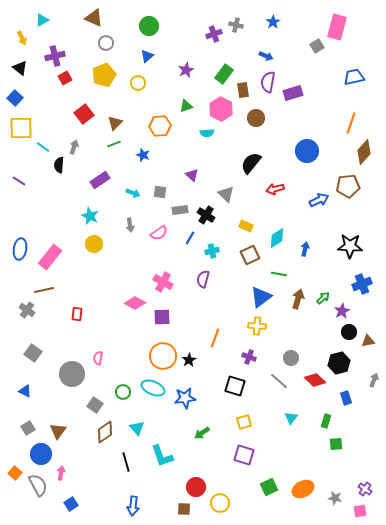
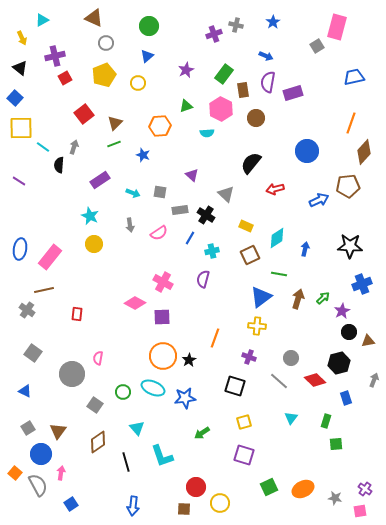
brown diamond at (105, 432): moved 7 px left, 10 px down
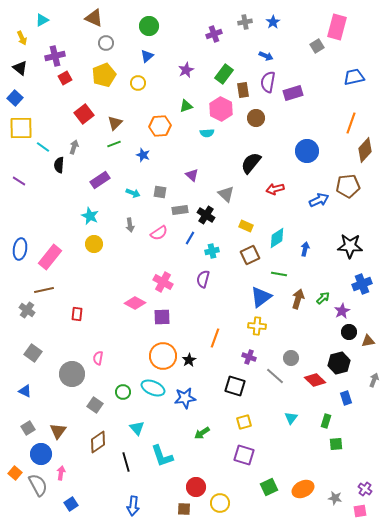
gray cross at (236, 25): moved 9 px right, 3 px up; rotated 24 degrees counterclockwise
brown diamond at (364, 152): moved 1 px right, 2 px up
gray line at (279, 381): moved 4 px left, 5 px up
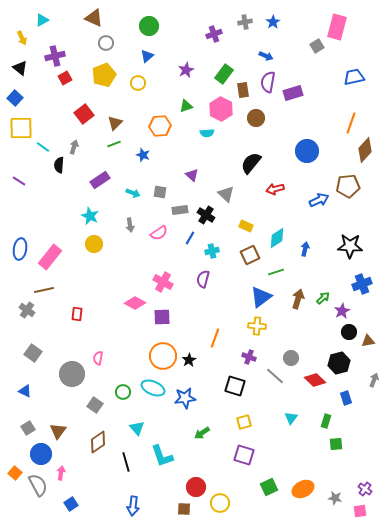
green line at (279, 274): moved 3 px left, 2 px up; rotated 28 degrees counterclockwise
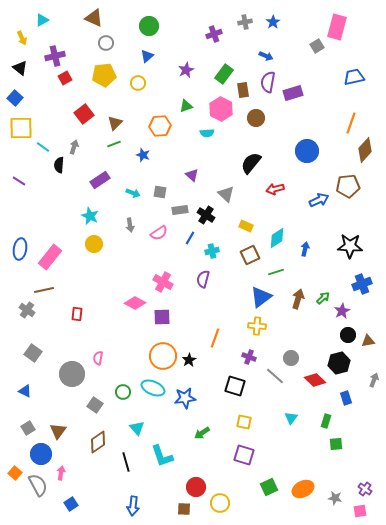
yellow pentagon at (104, 75): rotated 15 degrees clockwise
black circle at (349, 332): moved 1 px left, 3 px down
yellow square at (244, 422): rotated 28 degrees clockwise
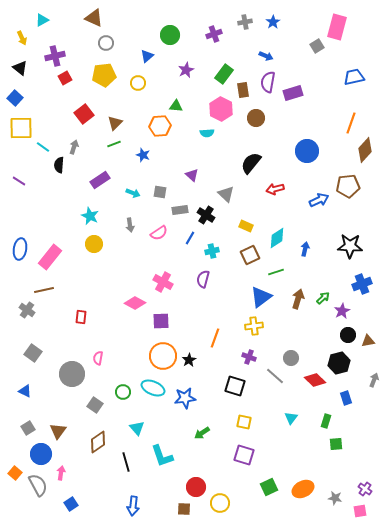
green circle at (149, 26): moved 21 px right, 9 px down
green triangle at (186, 106): moved 10 px left; rotated 24 degrees clockwise
red rectangle at (77, 314): moved 4 px right, 3 px down
purple square at (162, 317): moved 1 px left, 4 px down
yellow cross at (257, 326): moved 3 px left; rotated 12 degrees counterclockwise
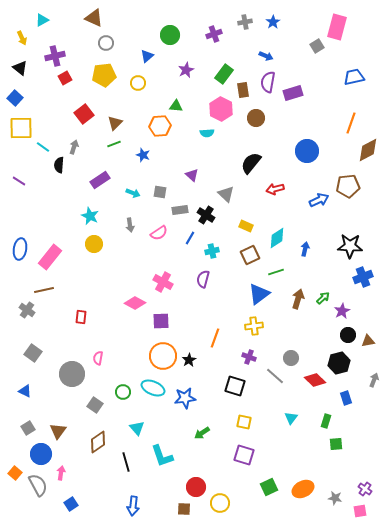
brown diamond at (365, 150): moved 3 px right; rotated 20 degrees clockwise
blue cross at (362, 284): moved 1 px right, 7 px up
blue triangle at (261, 297): moved 2 px left, 3 px up
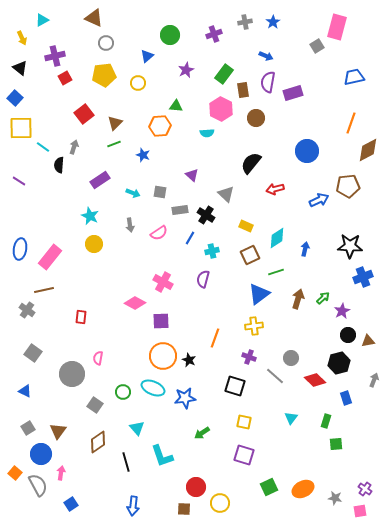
black star at (189, 360): rotated 16 degrees counterclockwise
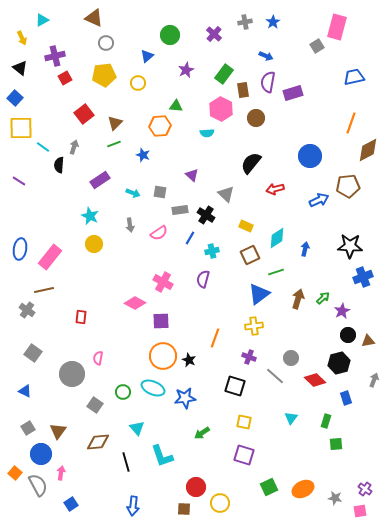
purple cross at (214, 34): rotated 28 degrees counterclockwise
blue circle at (307, 151): moved 3 px right, 5 px down
brown diamond at (98, 442): rotated 30 degrees clockwise
